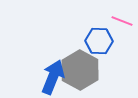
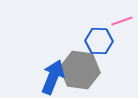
pink line: rotated 40 degrees counterclockwise
gray hexagon: rotated 21 degrees counterclockwise
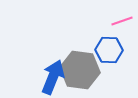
blue hexagon: moved 10 px right, 9 px down
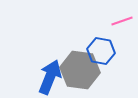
blue hexagon: moved 8 px left, 1 px down; rotated 8 degrees clockwise
blue arrow: moved 3 px left
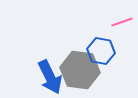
pink line: moved 1 px down
blue arrow: rotated 132 degrees clockwise
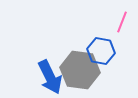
pink line: rotated 50 degrees counterclockwise
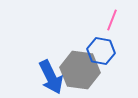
pink line: moved 10 px left, 2 px up
blue arrow: moved 1 px right
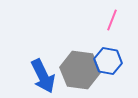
blue hexagon: moved 7 px right, 10 px down
blue arrow: moved 8 px left, 1 px up
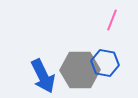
blue hexagon: moved 3 px left, 2 px down
gray hexagon: rotated 9 degrees counterclockwise
